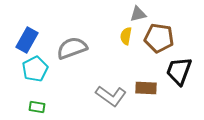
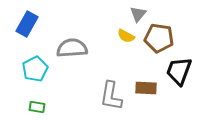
gray triangle: rotated 36 degrees counterclockwise
yellow semicircle: rotated 72 degrees counterclockwise
blue rectangle: moved 16 px up
gray semicircle: rotated 16 degrees clockwise
gray L-shape: rotated 64 degrees clockwise
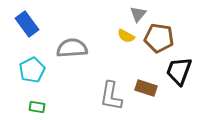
blue rectangle: rotated 65 degrees counterclockwise
cyan pentagon: moved 3 px left, 1 px down
brown rectangle: rotated 15 degrees clockwise
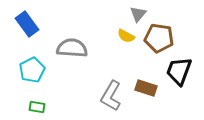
gray semicircle: rotated 8 degrees clockwise
gray L-shape: rotated 20 degrees clockwise
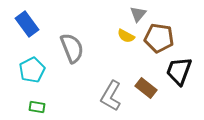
gray semicircle: rotated 64 degrees clockwise
brown rectangle: rotated 20 degrees clockwise
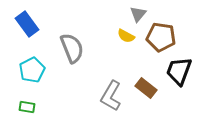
brown pentagon: moved 2 px right, 1 px up
green rectangle: moved 10 px left
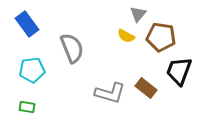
cyan pentagon: rotated 20 degrees clockwise
gray L-shape: moved 1 px left, 3 px up; rotated 104 degrees counterclockwise
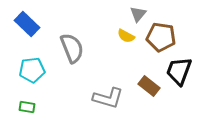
blue rectangle: rotated 10 degrees counterclockwise
brown rectangle: moved 3 px right, 2 px up
gray L-shape: moved 2 px left, 5 px down
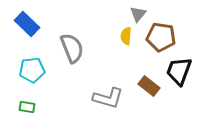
yellow semicircle: rotated 66 degrees clockwise
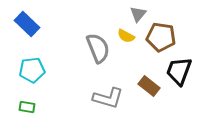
yellow semicircle: rotated 66 degrees counterclockwise
gray semicircle: moved 26 px right
